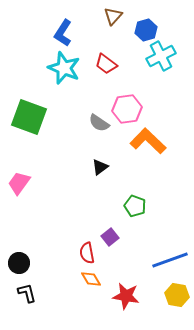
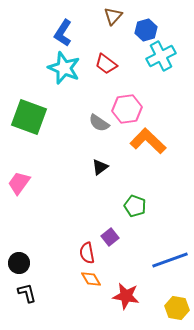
yellow hexagon: moved 13 px down
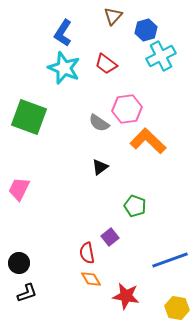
pink trapezoid: moved 6 px down; rotated 10 degrees counterclockwise
black L-shape: rotated 85 degrees clockwise
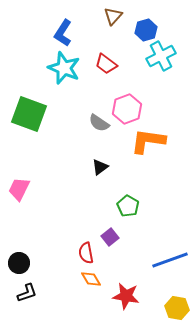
pink hexagon: rotated 12 degrees counterclockwise
green square: moved 3 px up
orange L-shape: rotated 36 degrees counterclockwise
green pentagon: moved 7 px left; rotated 10 degrees clockwise
red semicircle: moved 1 px left
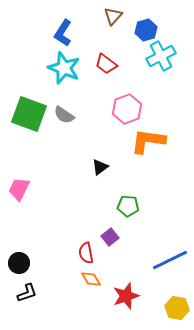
gray semicircle: moved 35 px left, 8 px up
green pentagon: rotated 25 degrees counterclockwise
blue line: rotated 6 degrees counterclockwise
red star: rotated 28 degrees counterclockwise
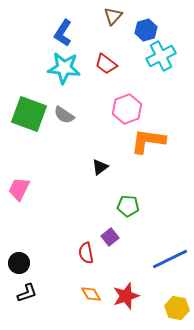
cyan star: rotated 16 degrees counterclockwise
blue line: moved 1 px up
orange diamond: moved 15 px down
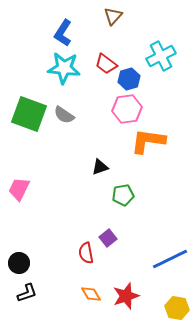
blue hexagon: moved 17 px left, 49 px down
pink hexagon: rotated 12 degrees clockwise
black triangle: rotated 18 degrees clockwise
green pentagon: moved 5 px left, 11 px up; rotated 15 degrees counterclockwise
purple square: moved 2 px left, 1 px down
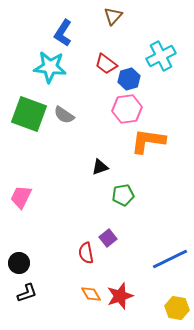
cyan star: moved 14 px left, 1 px up
pink trapezoid: moved 2 px right, 8 px down
red star: moved 6 px left
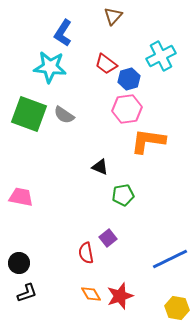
black triangle: rotated 42 degrees clockwise
pink trapezoid: rotated 75 degrees clockwise
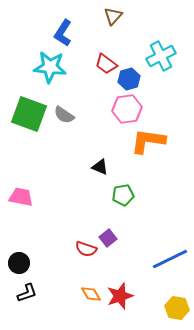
red semicircle: moved 4 px up; rotated 60 degrees counterclockwise
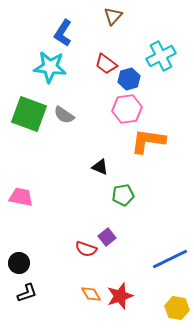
purple square: moved 1 px left, 1 px up
